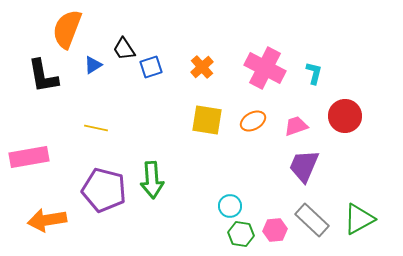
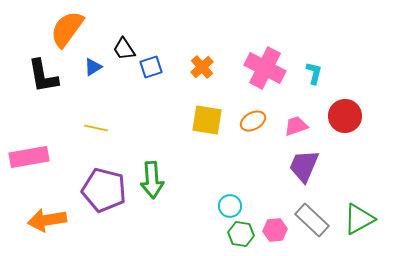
orange semicircle: rotated 15 degrees clockwise
blue triangle: moved 2 px down
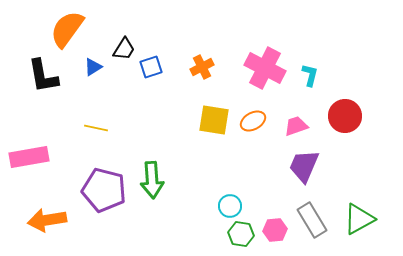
black trapezoid: rotated 115 degrees counterclockwise
orange cross: rotated 15 degrees clockwise
cyan L-shape: moved 4 px left, 2 px down
yellow square: moved 7 px right
gray rectangle: rotated 16 degrees clockwise
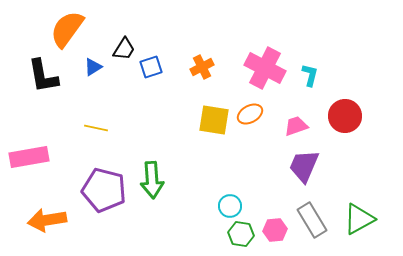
orange ellipse: moved 3 px left, 7 px up
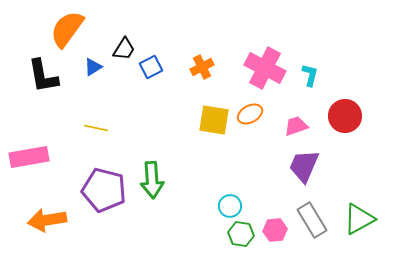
blue square: rotated 10 degrees counterclockwise
